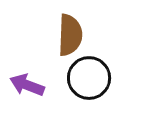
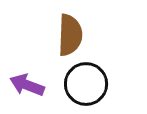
black circle: moved 3 px left, 6 px down
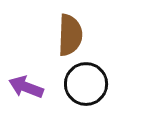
purple arrow: moved 1 px left, 2 px down
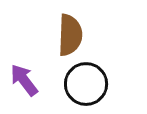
purple arrow: moved 2 px left, 7 px up; rotated 32 degrees clockwise
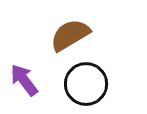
brown semicircle: rotated 123 degrees counterclockwise
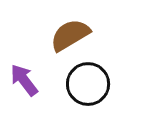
black circle: moved 2 px right
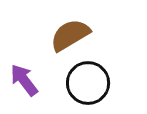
black circle: moved 1 px up
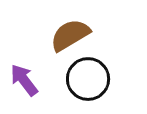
black circle: moved 4 px up
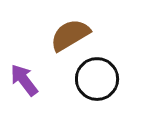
black circle: moved 9 px right
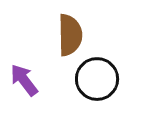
brown semicircle: rotated 120 degrees clockwise
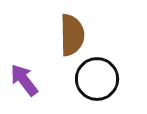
brown semicircle: moved 2 px right
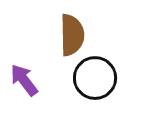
black circle: moved 2 px left, 1 px up
